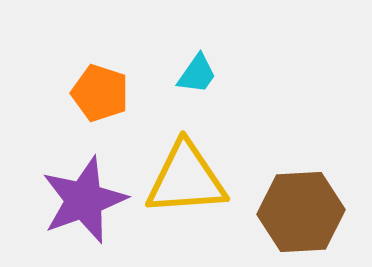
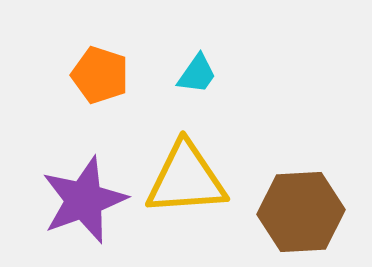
orange pentagon: moved 18 px up
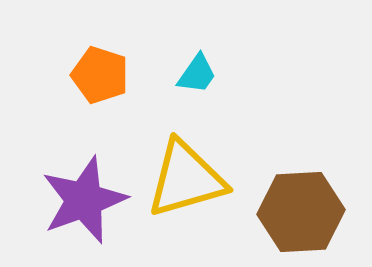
yellow triangle: rotated 12 degrees counterclockwise
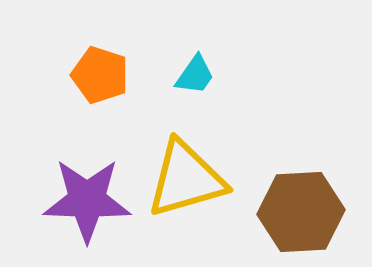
cyan trapezoid: moved 2 px left, 1 px down
purple star: moved 3 px right; rotated 22 degrees clockwise
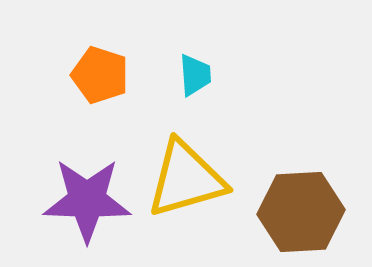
cyan trapezoid: rotated 39 degrees counterclockwise
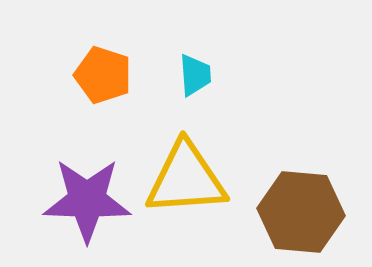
orange pentagon: moved 3 px right
yellow triangle: rotated 12 degrees clockwise
brown hexagon: rotated 8 degrees clockwise
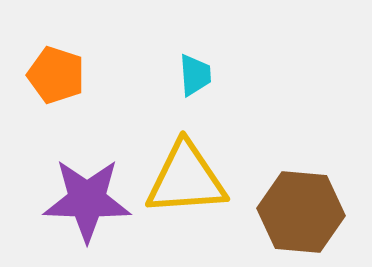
orange pentagon: moved 47 px left
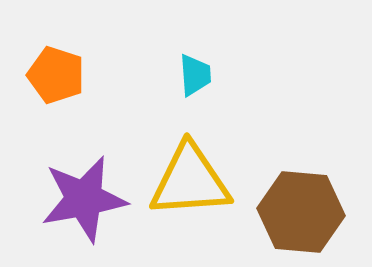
yellow triangle: moved 4 px right, 2 px down
purple star: moved 3 px left, 1 px up; rotated 12 degrees counterclockwise
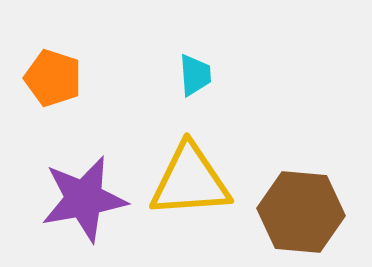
orange pentagon: moved 3 px left, 3 px down
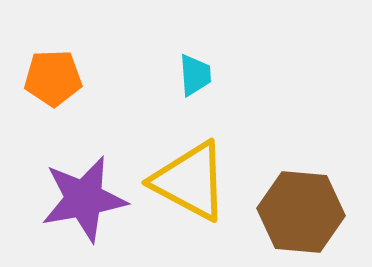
orange pentagon: rotated 20 degrees counterclockwise
yellow triangle: rotated 32 degrees clockwise
